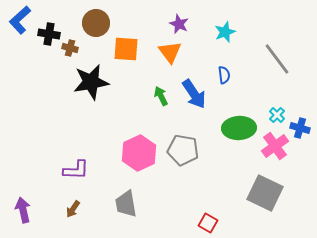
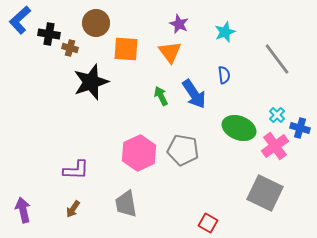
black star: rotated 9 degrees counterclockwise
green ellipse: rotated 24 degrees clockwise
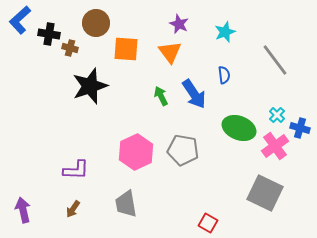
gray line: moved 2 px left, 1 px down
black star: moved 1 px left, 4 px down
pink hexagon: moved 3 px left, 1 px up
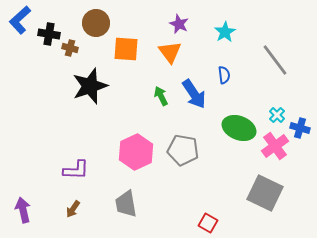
cyan star: rotated 10 degrees counterclockwise
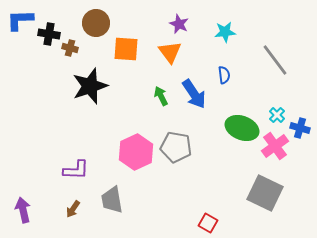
blue L-shape: rotated 40 degrees clockwise
cyan star: rotated 25 degrees clockwise
green ellipse: moved 3 px right
gray pentagon: moved 7 px left, 3 px up
gray trapezoid: moved 14 px left, 4 px up
